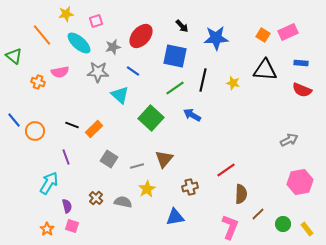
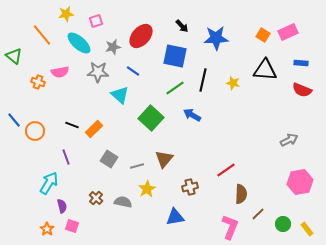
purple semicircle at (67, 206): moved 5 px left
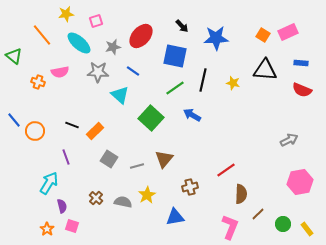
orange rectangle at (94, 129): moved 1 px right, 2 px down
yellow star at (147, 189): moved 6 px down
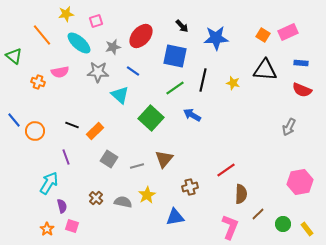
gray arrow at (289, 140): moved 13 px up; rotated 144 degrees clockwise
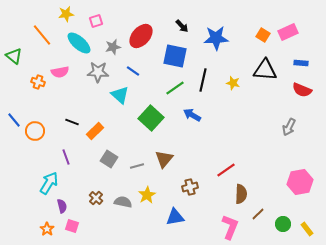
black line at (72, 125): moved 3 px up
